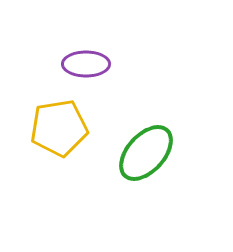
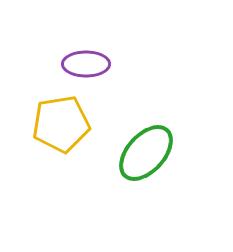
yellow pentagon: moved 2 px right, 4 px up
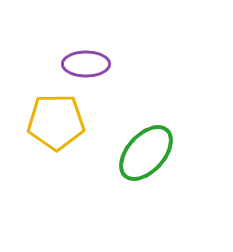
yellow pentagon: moved 5 px left, 2 px up; rotated 8 degrees clockwise
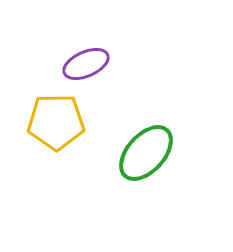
purple ellipse: rotated 24 degrees counterclockwise
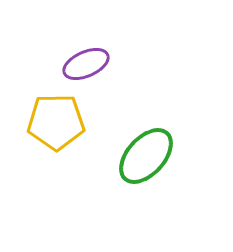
green ellipse: moved 3 px down
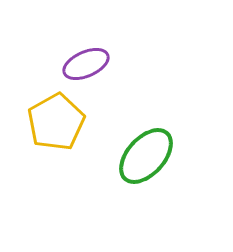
yellow pentagon: rotated 28 degrees counterclockwise
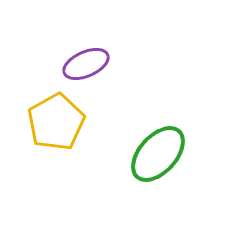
green ellipse: moved 12 px right, 2 px up
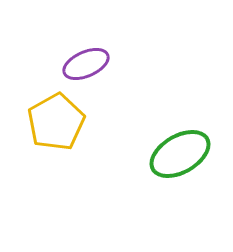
green ellipse: moved 22 px right; rotated 18 degrees clockwise
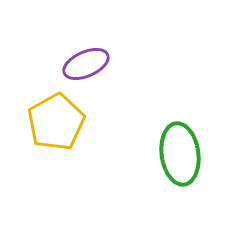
green ellipse: rotated 68 degrees counterclockwise
